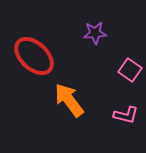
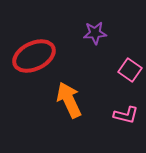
red ellipse: rotated 69 degrees counterclockwise
orange arrow: rotated 12 degrees clockwise
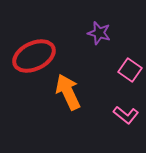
purple star: moved 4 px right; rotated 20 degrees clockwise
orange arrow: moved 1 px left, 8 px up
pink L-shape: rotated 25 degrees clockwise
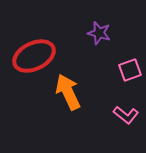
pink square: rotated 35 degrees clockwise
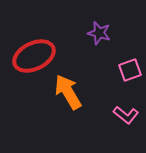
orange arrow: rotated 6 degrees counterclockwise
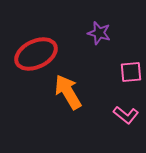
red ellipse: moved 2 px right, 2 px up
pink square: moved 1 px right, 2 px down; rotated 15 degrees clockwise
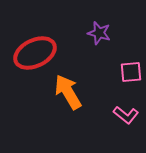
red ellipse: moved 1 px left, 1 px up
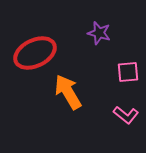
pink square: moved 3 px left
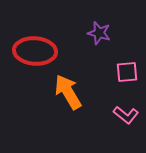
red ellipse: moved 2 px up; rotated 30 degrees clockwise
pink square: moved 1 px left
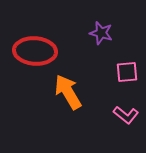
purple star: moved 2 px right
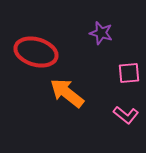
red ellipse: moved 1 px right, 1 px down; rotated 12 degrees clockwise
pink square: moved 2 px right, 1 px down
orange arrow: moved 1 px left, 1 px down; rotated 21 degrees counterclockwise
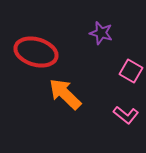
pink square: moved 2 px right, 2 px up; rotated 35 degrees clockwise
orange arrow: moved 2 px left, 1 px down; rotated 6 degrees clockwise
